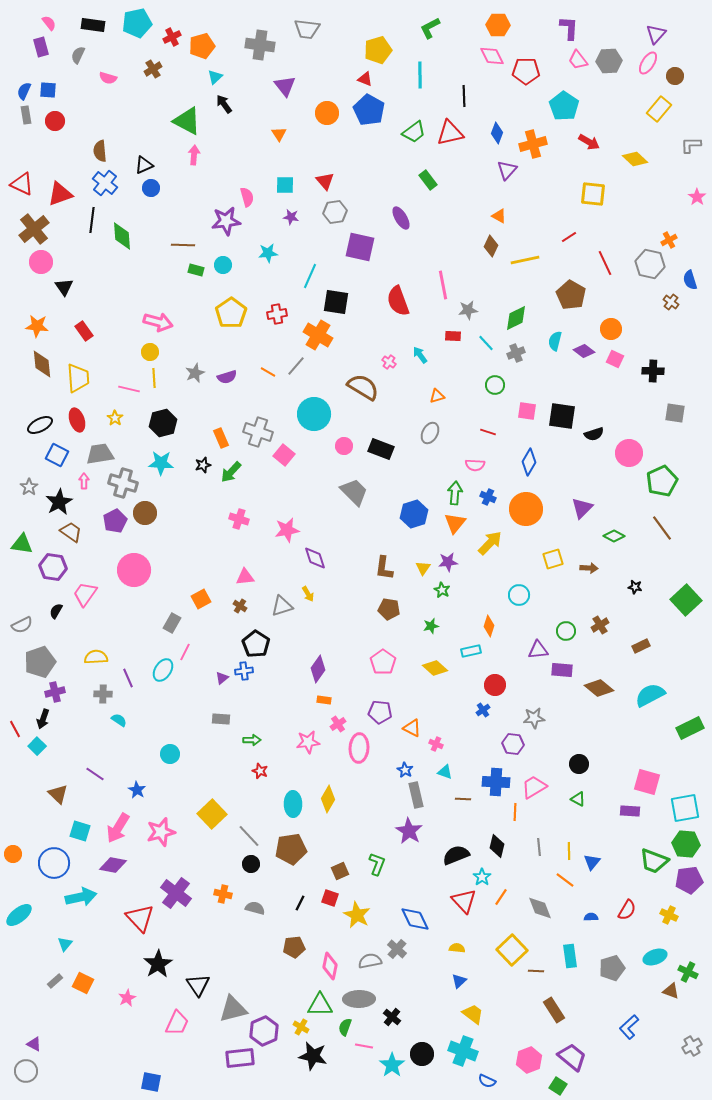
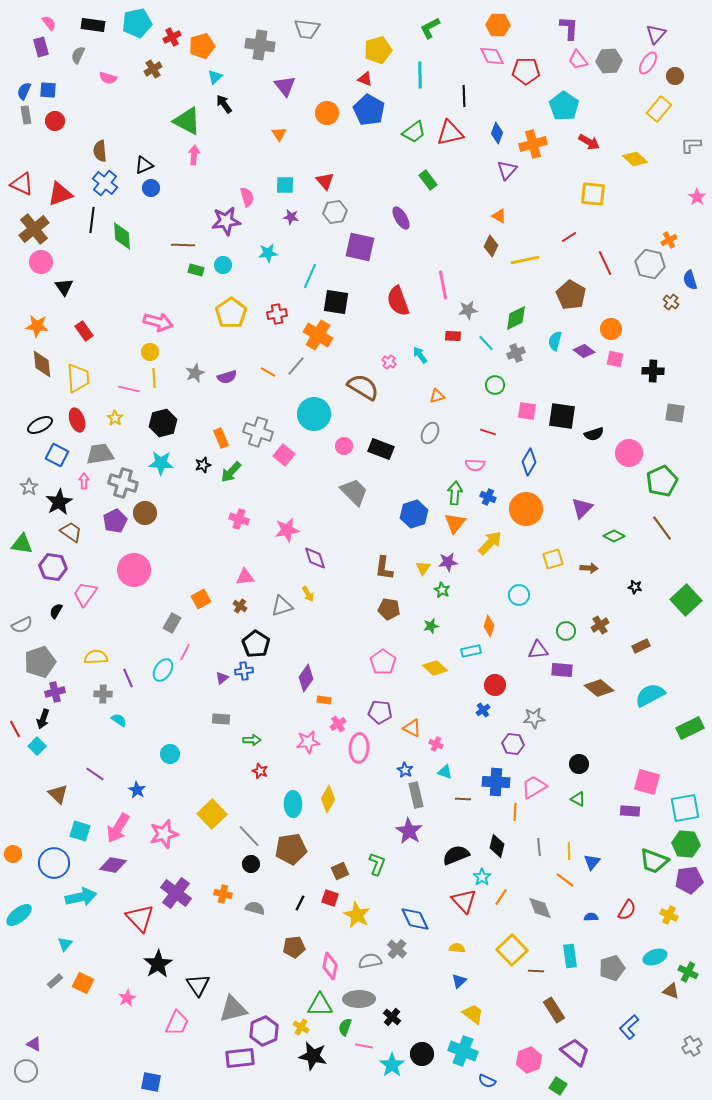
pink square at (615, 359): rotated 12 degrees counterclockwise
purple diamond at (318, 669): moved 12 px left, 9 px down
pink star at (161, 832): moved 3 px right, 2 px down
purple trapezoid at (572, 1057): moved 3 px right, 5 px up
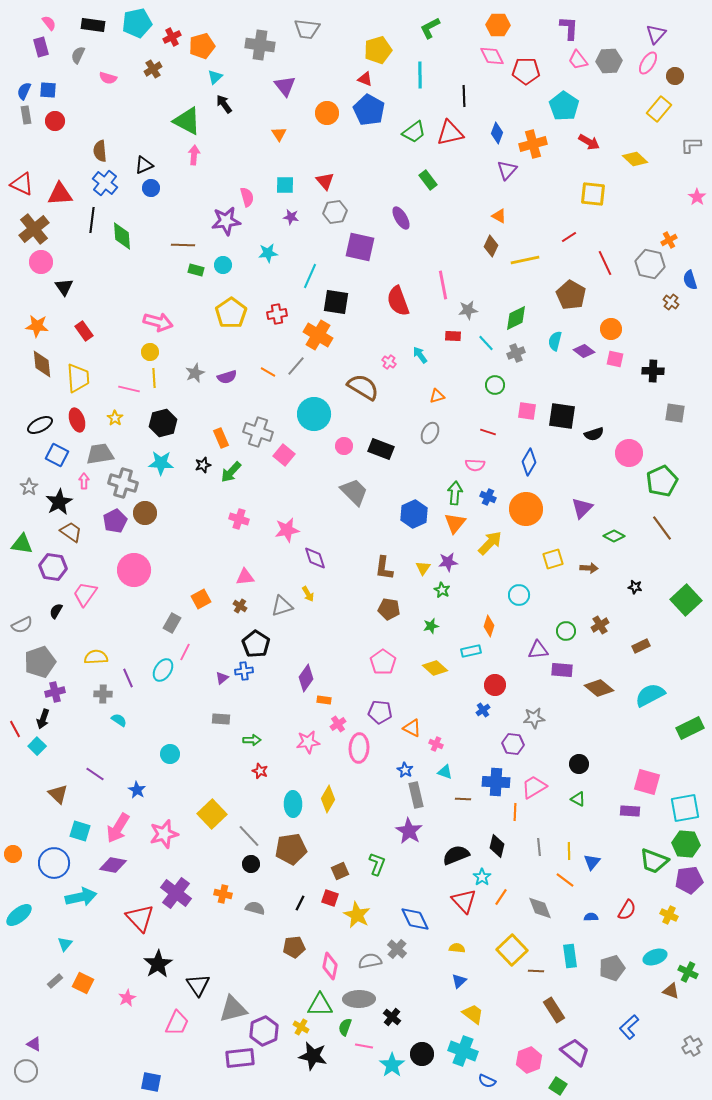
red triangle at (60, 194): rotated 16 degrees clockwise
blue hexagon at (414, 514): rotated 8 degrees counterclockwise
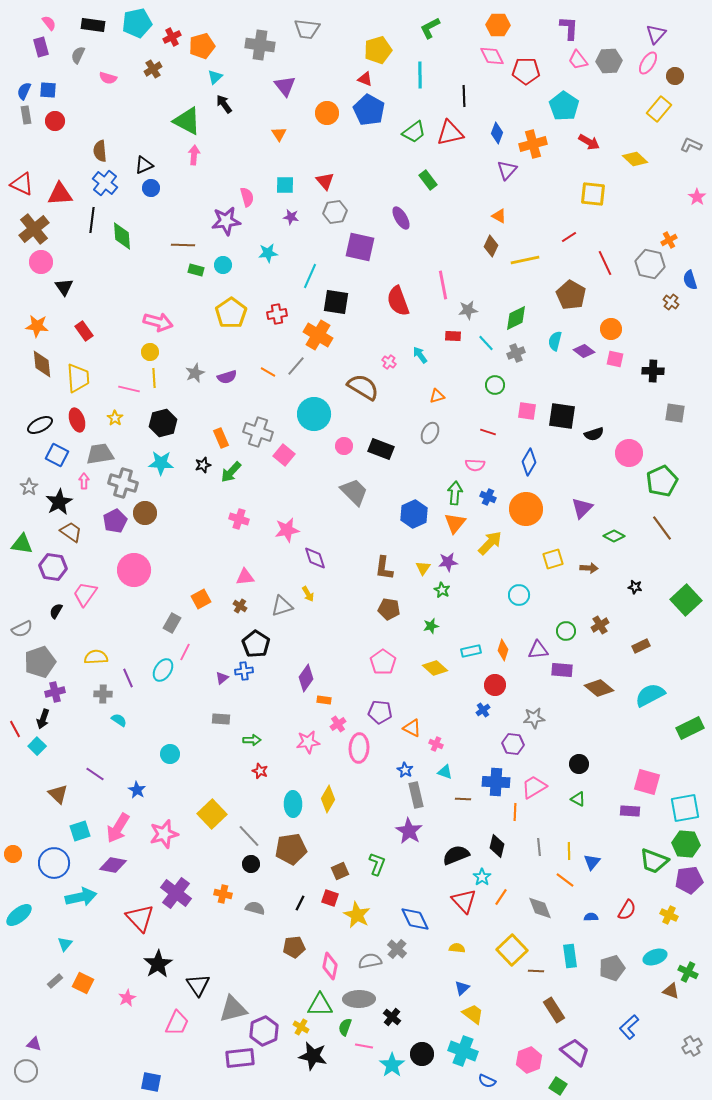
gray L-shape at (691, 145): rotated 25 degrees clockwise
gray semicircle at (22, 625): moved 4 px down
orange diamond at (489, 626): moved 14 px right, 24 px down
cyan square at (80, 831): rotated 35 degrees counterclockwise
blue triangle at (459, 981): moved 3 px right, 7 px down
purple triangle at (34, 1044): rotated 14 degrees counterclockwise
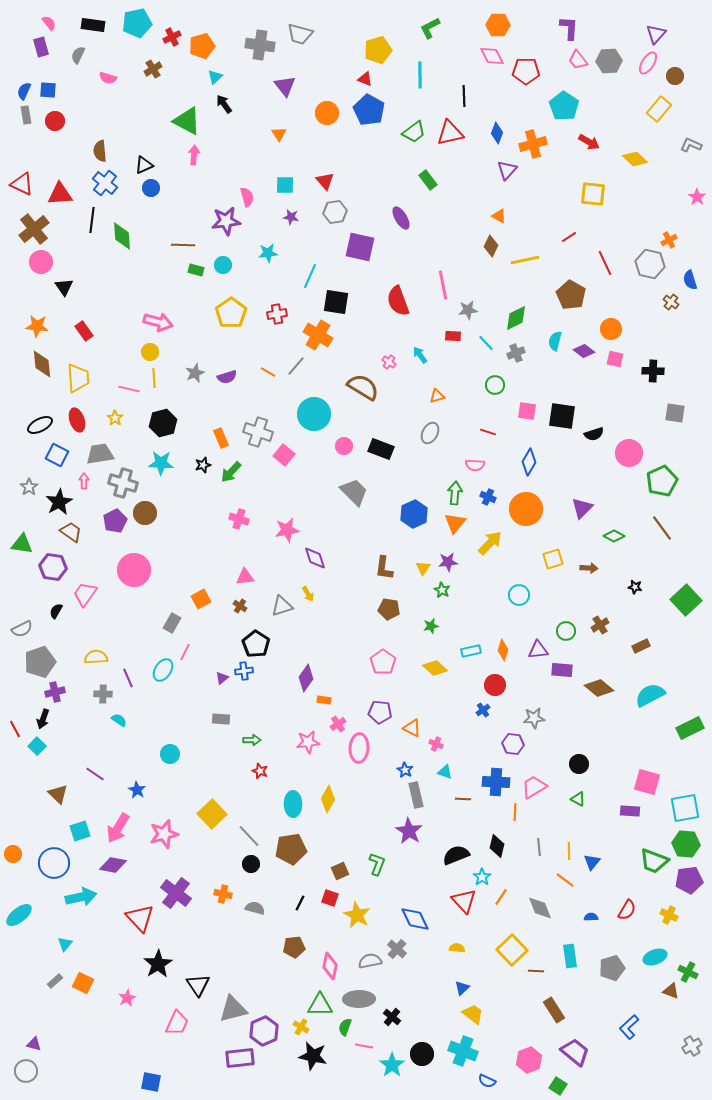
gray trapezoid at (307, 29): moved 7 px left, 5 px down; rotated 8 degrees clockwise
